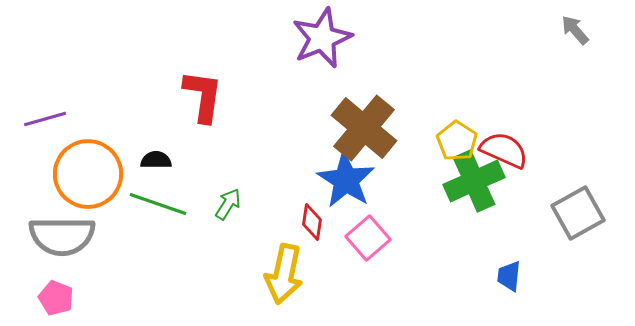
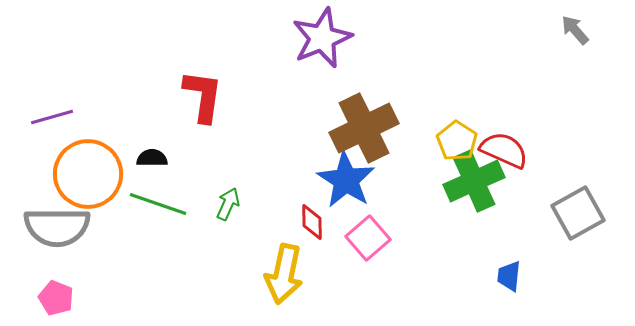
purple line: moved 7 px right, 2 px up
brown cross: rotated 24 degrees clockwise
black semicircle: moved 4 px left, 2 px up
green arrow: rotated 8 degrees counterclockwise
red diamond: rotated 9 degrees counterclockwise
gray semicircle: moved 5 px left, 9 px up
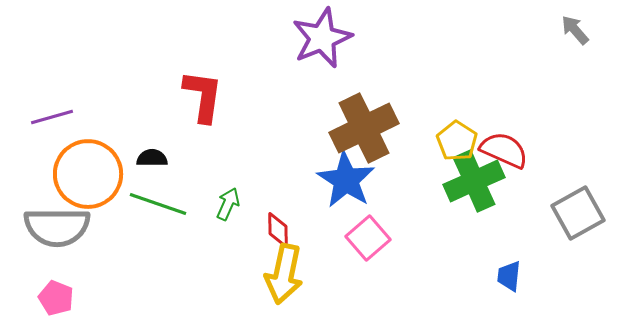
red diamond: moved 34 px left, 8 px down
